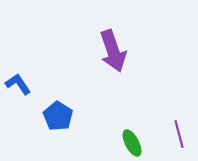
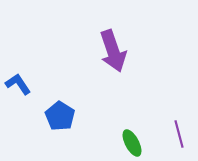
blue pentagon: moved 2 px right
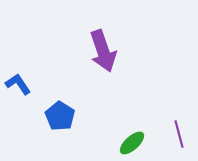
purple arrow: moved 10 px left
green ellipse: rotated 76 degrees clockwise
